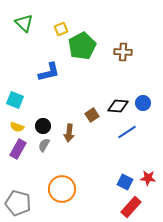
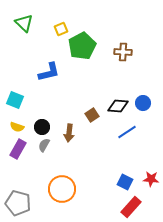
black circle: moved 1 px left, 1 px down
red star: moved 3 px right, 1 px down
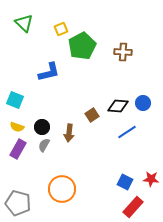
red rectangle: moved 2 px right
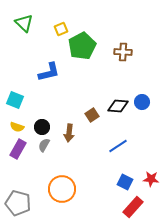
blue circle: moved 1 px left, 1 px up
blue line: moved 9 px left, 14 px down
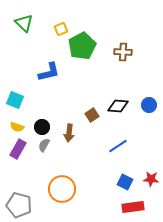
blue circle: moved 7 px right, 3 px down
gray pentagon: moved 1 px right, 2 px down
red rectangle: rotated 40 degrees clockwise
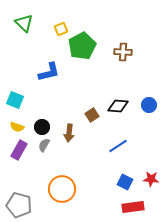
purple rectangle: moved 1 px right, 1 px down
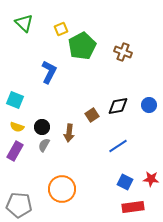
brown cross: rotated 18 degrees clockwise
blue L-shape: rotated 50 degrees counterclockwise
black diamond: rotated 15 degrees counterclockwise
purple rectangle: moved 4 px left, 1 px down
gray pentagon: rotated 10 degrees counterclockwise
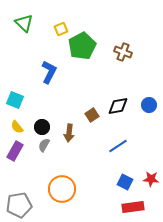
yellow semicircle: rotated 32 degrees clockwise
gray pentagon: rotated 15 degrees counterclockwise
